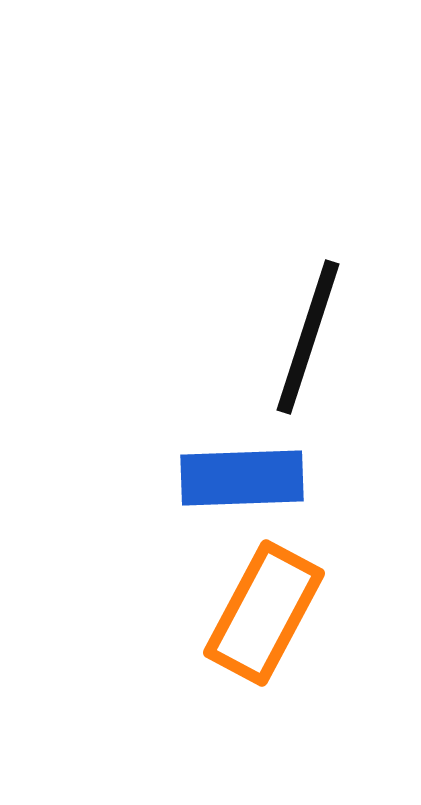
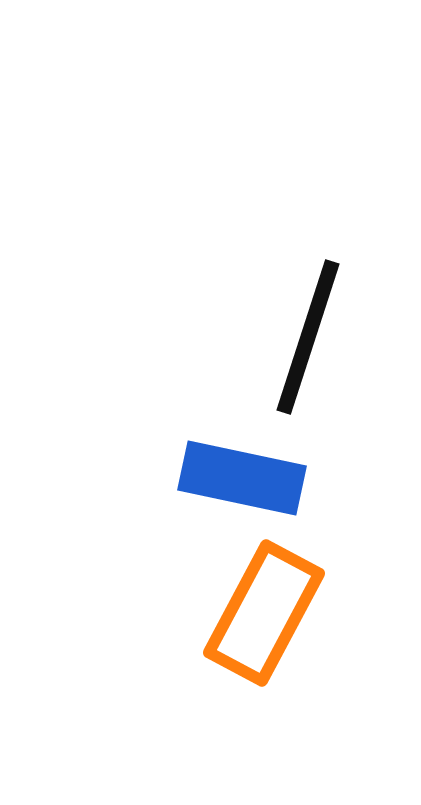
blue rectangle: rotated 14 degrees clockwise
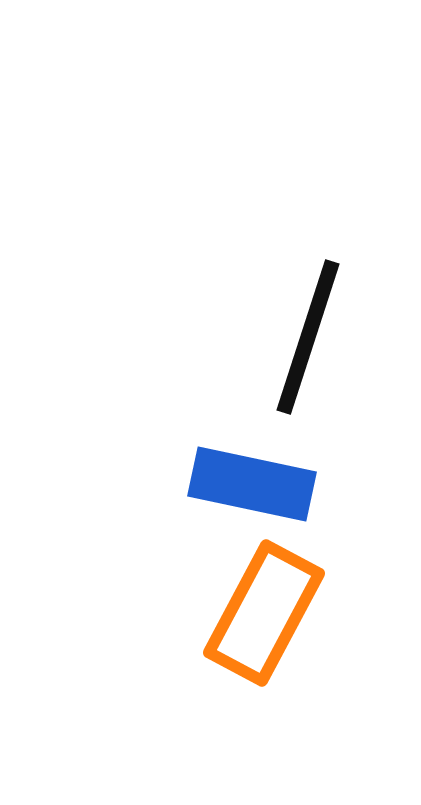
blue rectangle: moved 10 px right, 6 px down
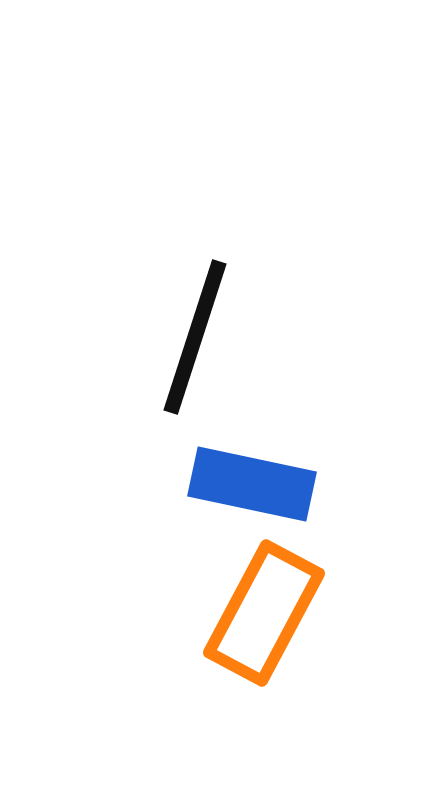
black line: moved 113 px left
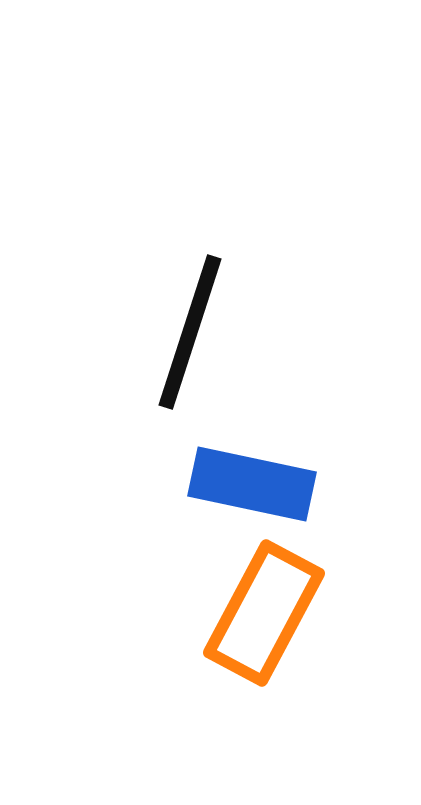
black line: moved 5 px left, 5 px up
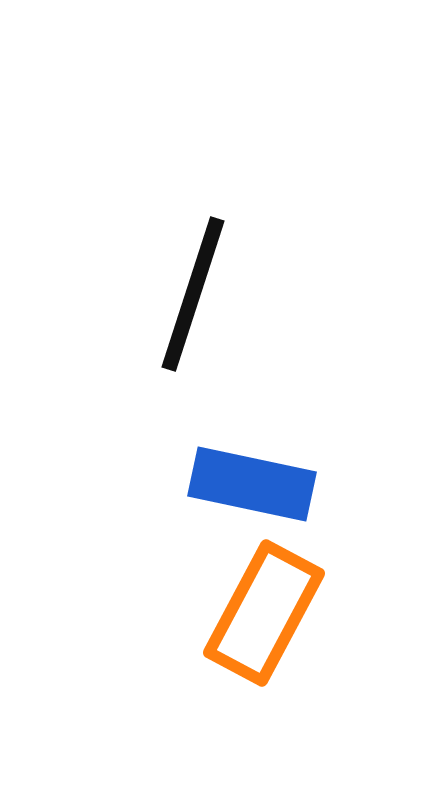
black line: moved 3 px right, 38 px up
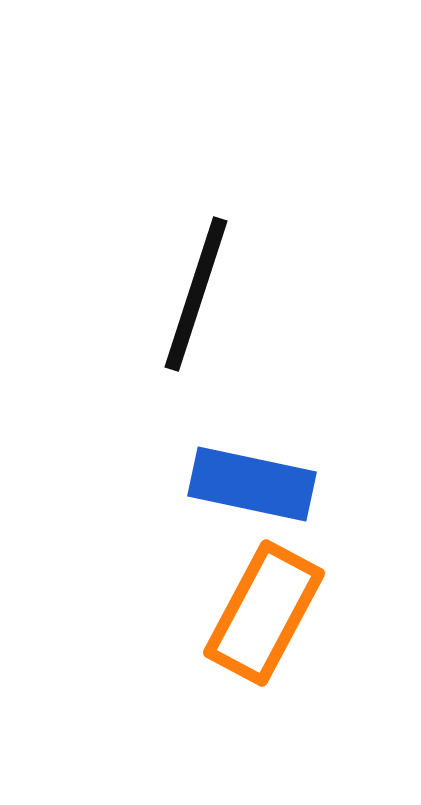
black line: moved 3 px right
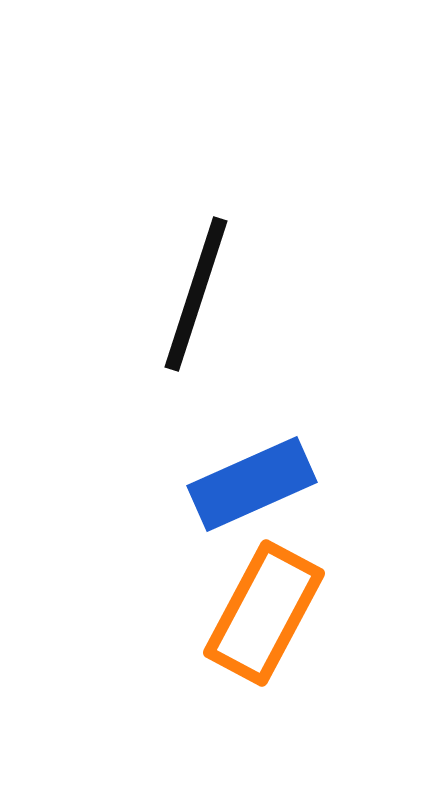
blue rectangle: rotated 36 degrees counterclockwise
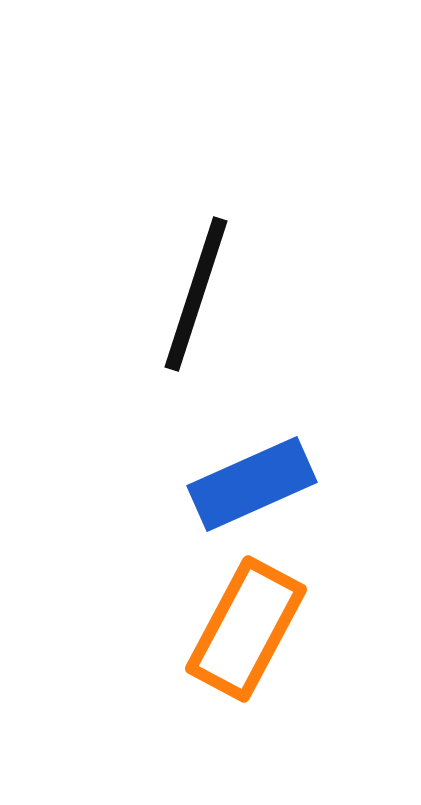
orange rectangle: moved 18 px left, 16 px down
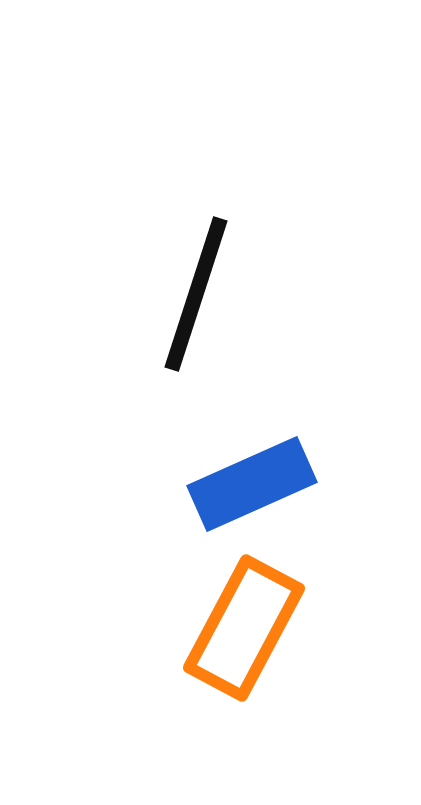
orange rectangle: moved 2 px left, 1 px up
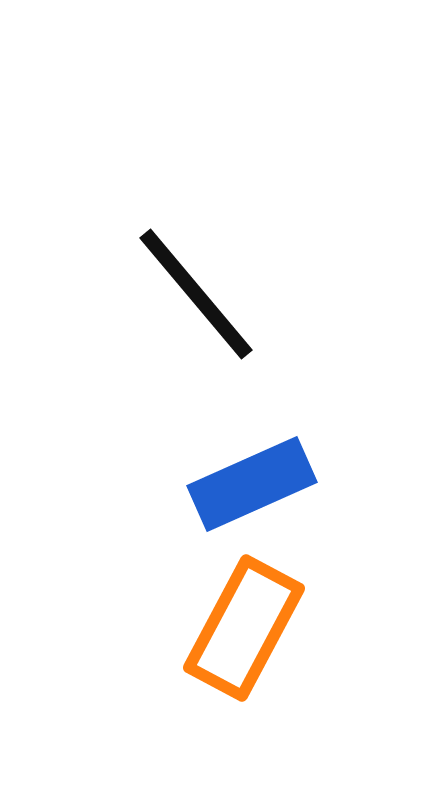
black line: rotated 58 degrees counterclockwise
